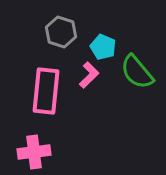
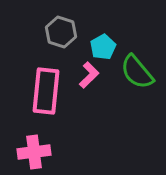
cyan pentagon: rotated 20 degrees clockwise
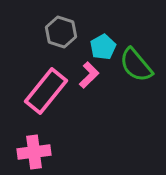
green semicircle: moved 1 px left, 7 px up
pink rectangle: rotated 33 degrees clockwise
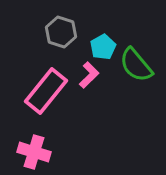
pink cross: rotated 24 degrees clockwise
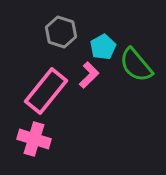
pink cross: moved 13 px up
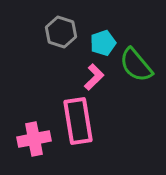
cyan pentagon: moved 4 px up; rotated 10 degrees clockwise
pink L-shape: moved 5 px right, 2 px down
pink rectangle: moved 32 px right, 30 px down; rotated 48 degrees counterclockwise
pink cross: rotated 28 degrees counterclockwise
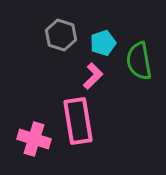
gray hexagon: moved 3 px down
green semicircle: moved 3 px right, 4 px up; rotated 30 degrees clockwise
pink L-shape: moved 1 px left, 1 px up
pink cross: rotated 28 degrees clockwise
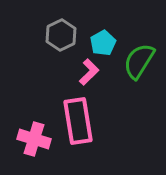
gray hexagon: rotated 16 degrees clockwise
cyan pentagon: rotated 10 degrees counterclockwise
green semicircle: rotated 42 degrees clockwise
pink L-shape: moved 4 px left, 4 px up
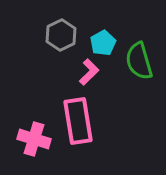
green semicircle: rotated 48 degrees counterclockwise
